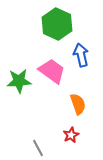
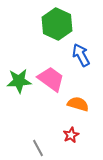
blue arrow: rotated 15 degrees counterclockwise
pink trapezoid: moved 1 px left, 8 px down
orange semicircle: rotated 55 degrees counterclockwise
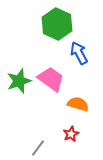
blue arrow: moved 2 px left, 2 px up
green star: rotated 15 degrees counterclockwise
red star: moved 1 px up
gray line: rotated 66 degrees clockwise
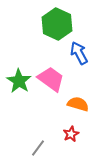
green star: rotated 20 degrees counterclockwise
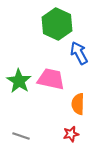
pink trapezoid: rotated 24 degrees counterclockwise
orange semicircle: rotated 105 degrees counterclockwise
red star: rotated 14 degrees clockwise
gray line: moved 17 px left, 12 px up; rotated 72 degrees clockwise
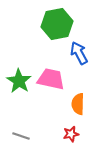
green hexagon: rotated 24 degrees clockwise
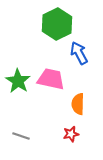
green hexagon: rotated 16 degrees counterclockwise
green star: moved 1 px left
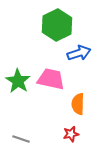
green hexagon: moved 1 px down
blue arrow: rotated 100 degrees clockwise
gray line: moved 3 px down
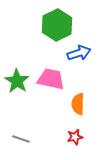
green star: moved 1 px left
red star: moved 4 px right, 3 px down
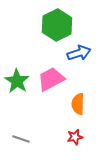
pink trapezoid: rotated 40 degrees counterclockwise
